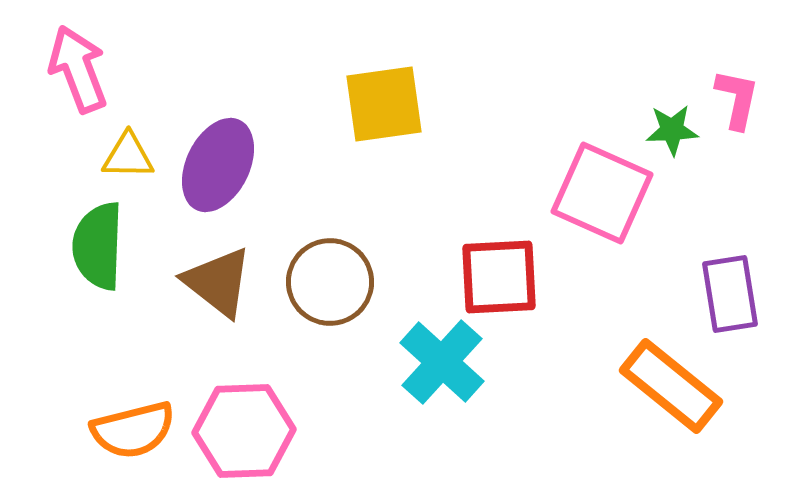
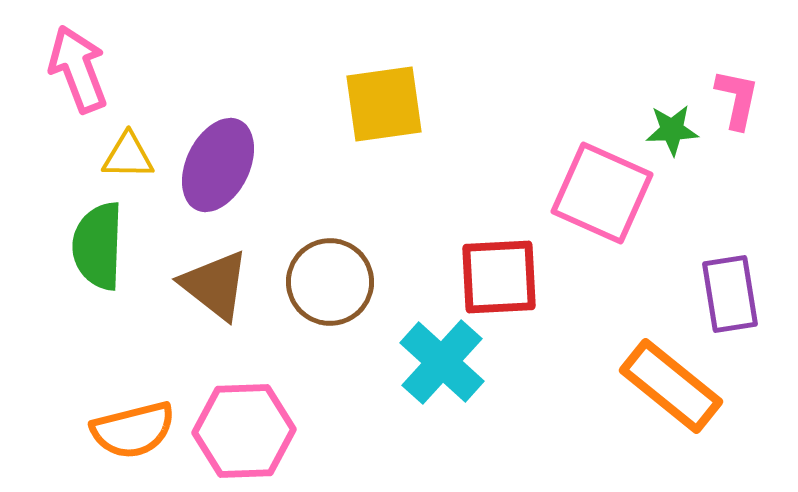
brown triangle: moved 3 px left, 3 px down
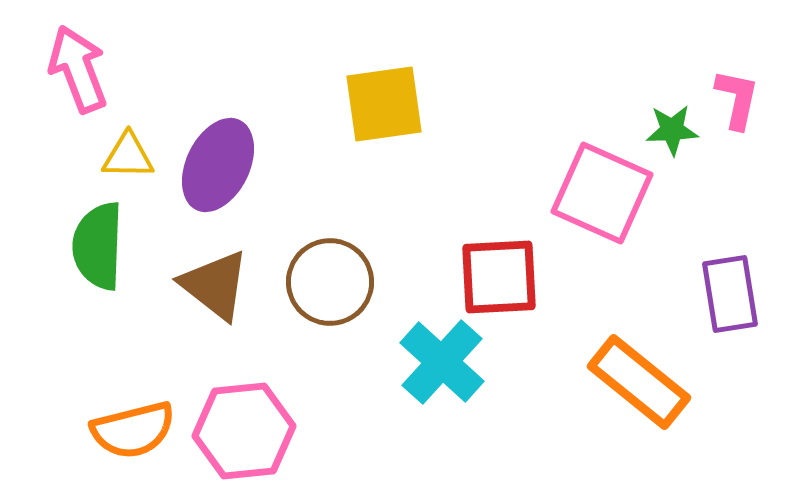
orange rectangle: moved 32 px left, 4 px up
pink hexagon: rotated 4 degrees counterclockwise
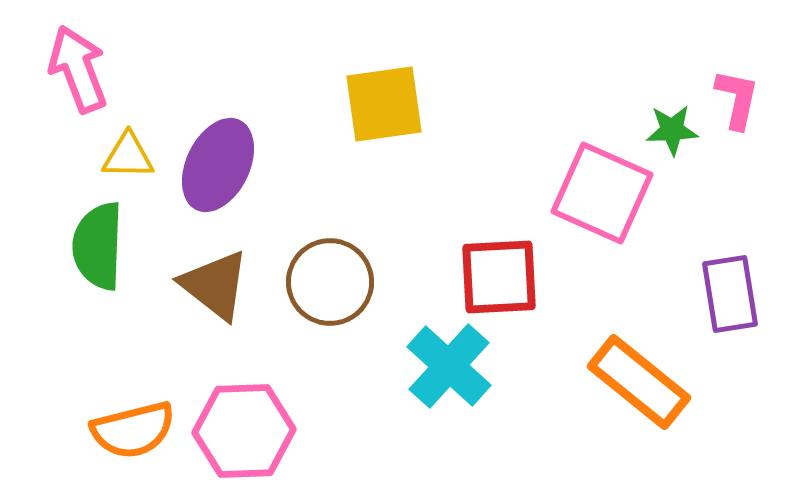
cyan cross: moved 7 px right, 4 px down
pink hexagon: rotated 4 degrees clockwise
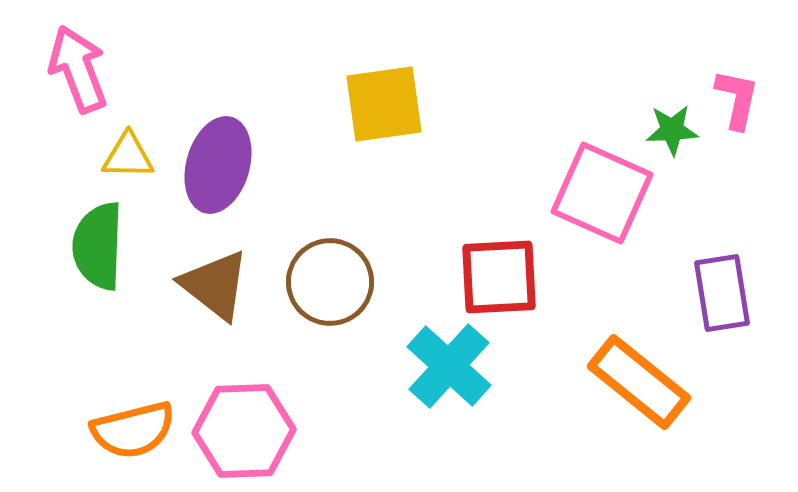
purple ellipse: rotated 10 degrees counterclockwise
purple rectangle: moved 8 px left, 1 px up
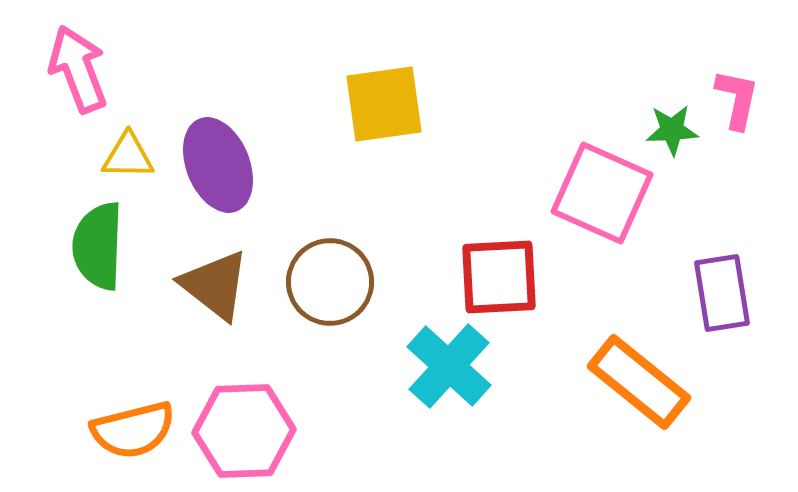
purple ellipse: rotated 38 degrees counterclockwise
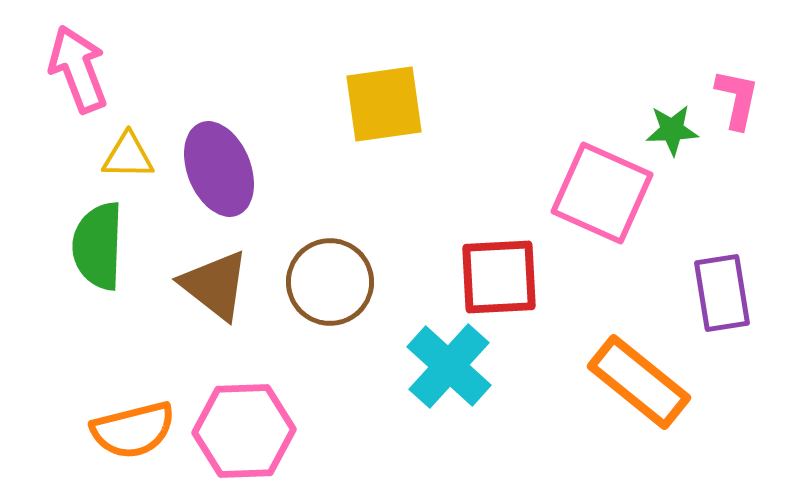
purple ellipse: moved 1 px right, 4 px down
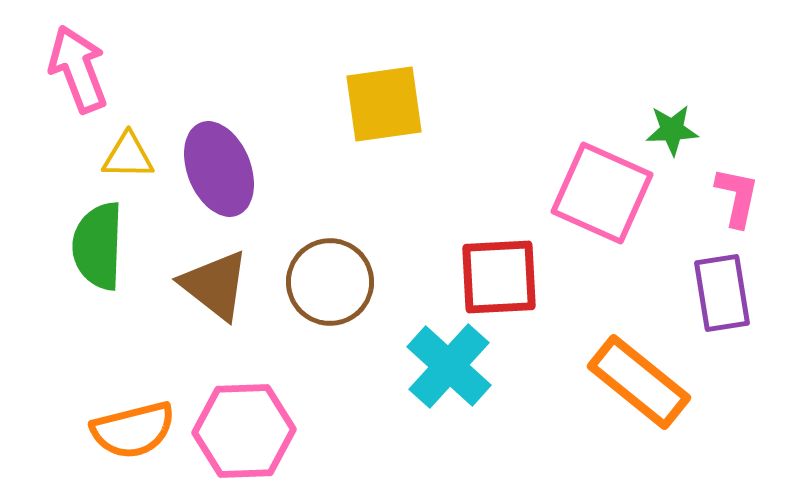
pink L-shape: moved 98 px down
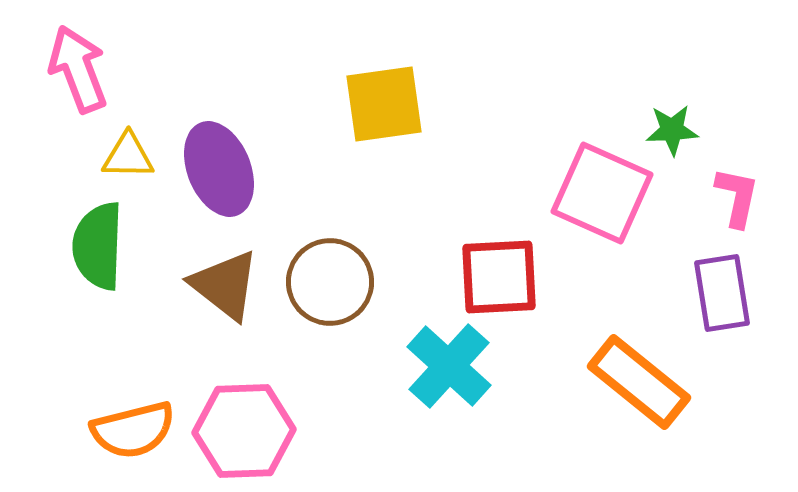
brown triangle: moved 10 px right
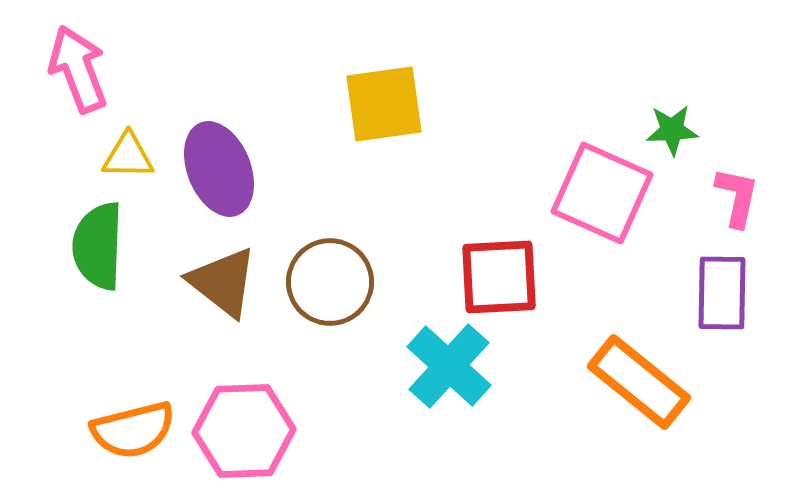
brown triangle: moved 2 px left, 3 px up
purple rectangle: rotated 10 degrees clockwise
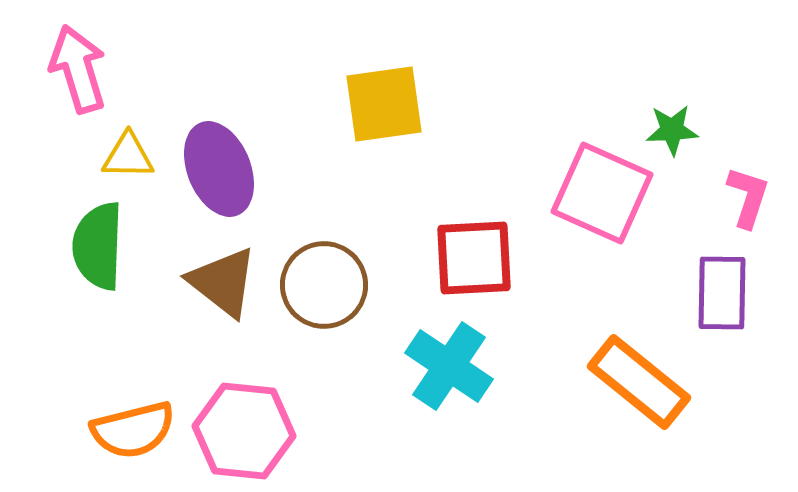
pink arrow: rotated 4 degrees clockwise
pink L-shape: moved 11 px right; rotated 6 degrees clockwise
red square: moved 25 px left, 19 px up
brown circle: moved 6 px left, 3 px down
cyan cross: rotated 8 degrees counterclockwise
pink hexagon: rotated 8 degrees clockwise
